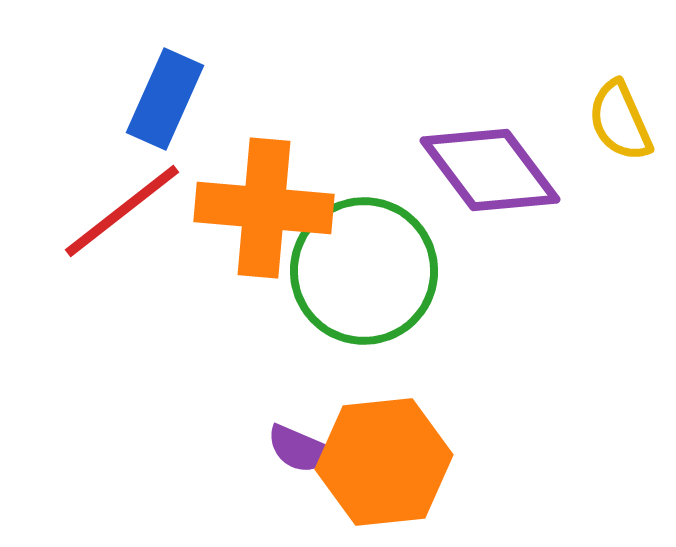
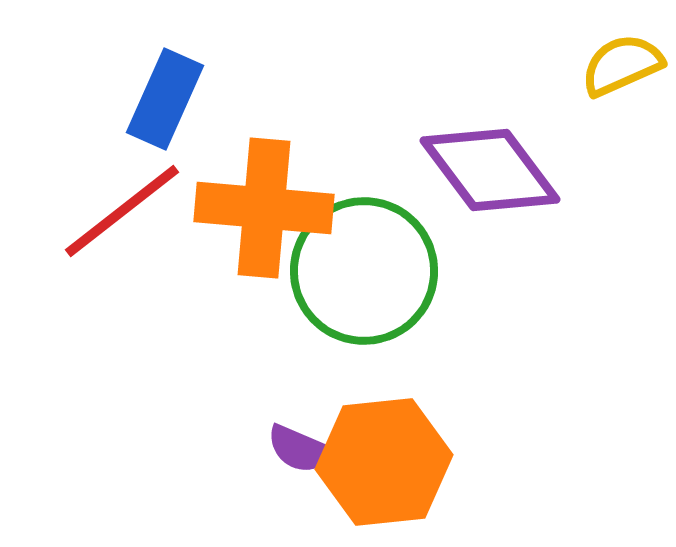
yellow semicircle: moved 2 px right, 56 px up; rotated 90 degrees clockwise
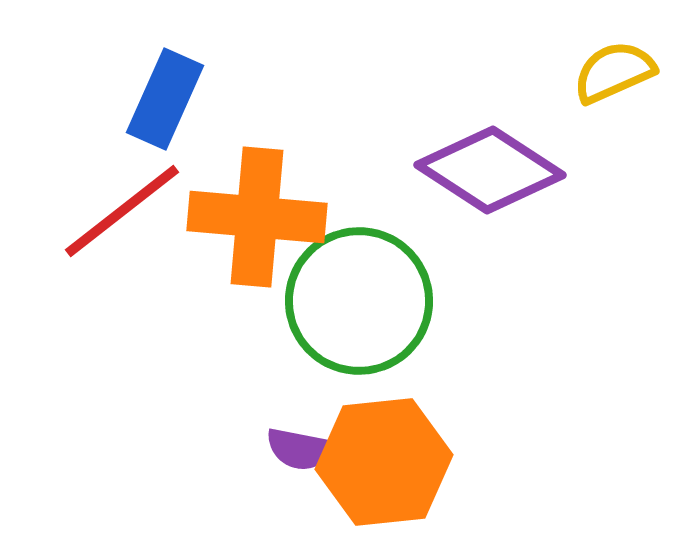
yellow semicircle: moved 8 px left, 7 px down
purple diamond: rotated 20 degrees counterclockwise
orange cross: moved 7 px left, 9 px down
green circle: moved 5 px left, 30 px down
purple semicircle: rotated 12 degrees counterclockwise
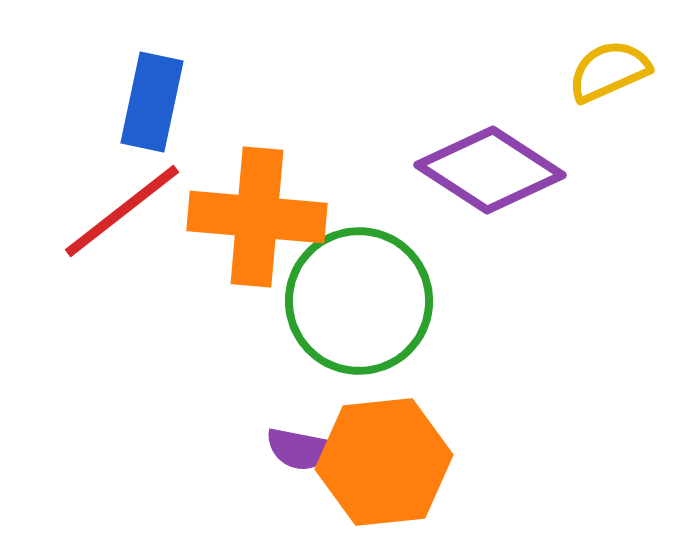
yellow semicircle: moved 5 px left, 1 px up
blue rectangle: moved 13 px left, 3 px down; rotated 12 degrees counterclockwise
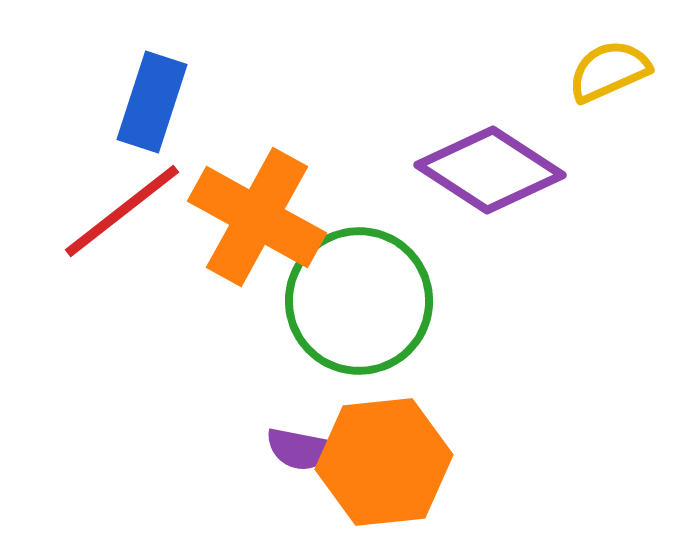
blue rectangle: rotated 6 degrees clockwise
orange cross: rotated 24 degrees clockwise
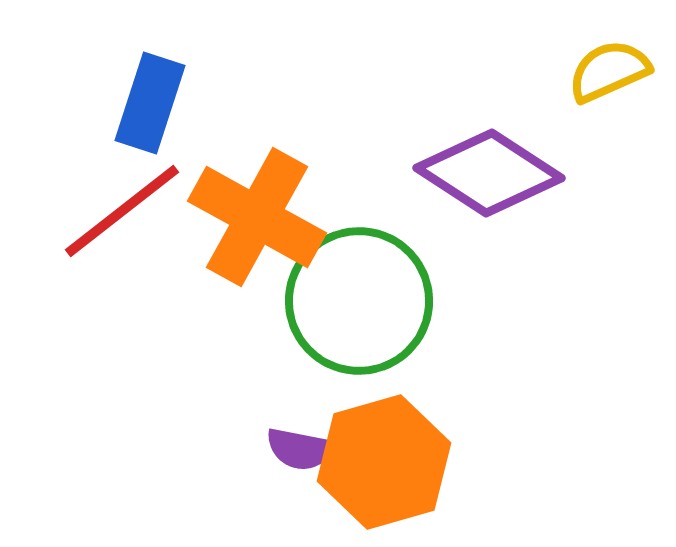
blue rectangle: moved 2 px left, 1 px down
purple diamond: moved 1 px left, 3 px down
orange hexagon: rotated 10 degrees counterclockwise
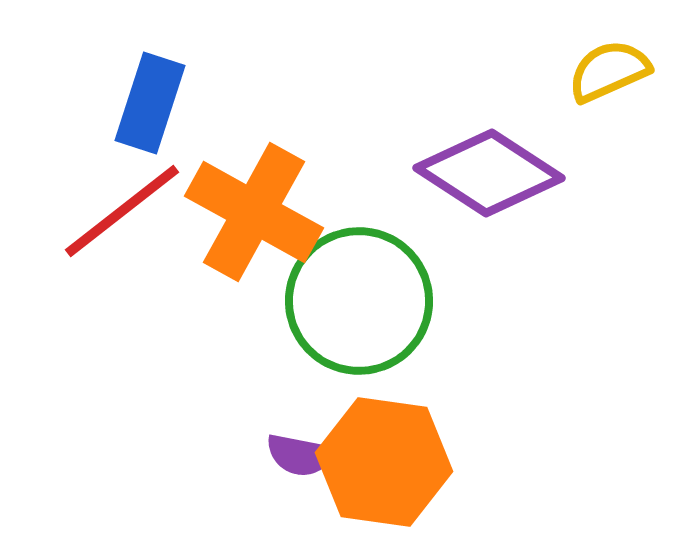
orange cross: moved 3 px left, 5 px up
purple semicircle: moved 6 px down
orange hexagon: rotated 24 degrees clockwise
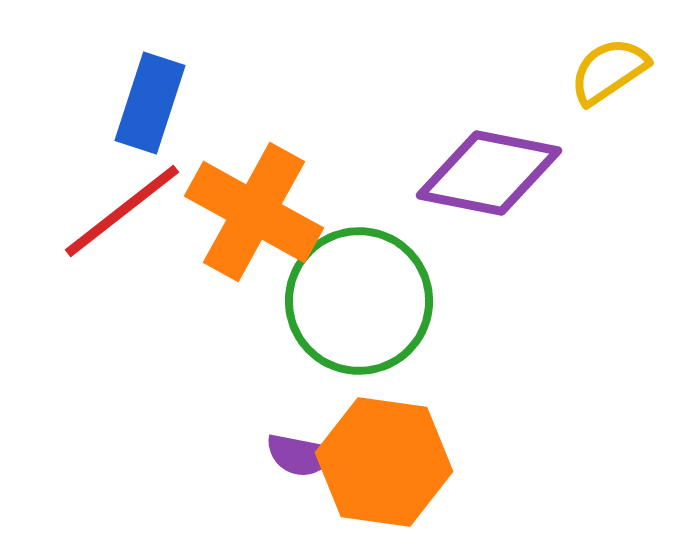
yellow semicircle: rotated 10 degrees counterclockwise
purple diamond: rotated 22 degrees counterclockwise
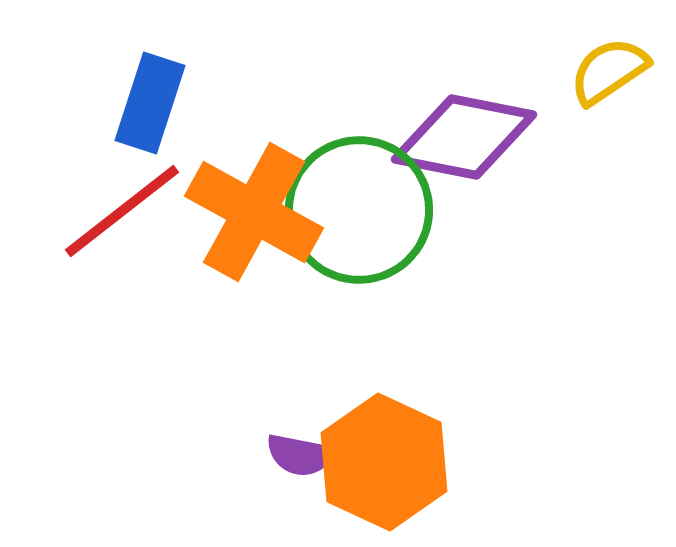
purple diamond: moved 25 px left, 36 px up
green circle: moved 91 px up
orange hexagon: rotated 17 degrees clockwise
